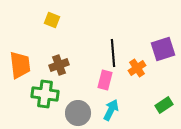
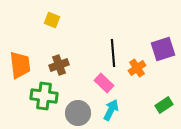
pink rectangle: moved 1 px left, 3 px down; rotated 60 degrees counterclockwise
green cross: moved 1 px left, 2 px down
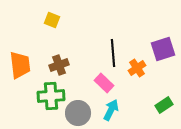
green cross: moved 7 px right; rotated 12 degrees counterclockwise
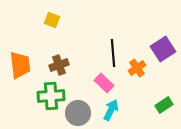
purple square: rotated 15 degrees counterclockwise
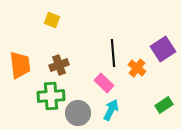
orange cross: rotated 18 degrees counterclockwise
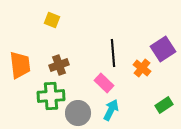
orange cross: moved 5 px right
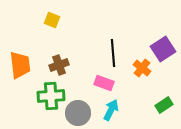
pink rectangle: rotated 24 degrees counterclockwise
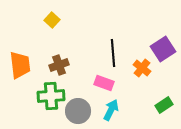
yellow square: rotated 21 degrees clockwise
gray circle: moved 2 px up
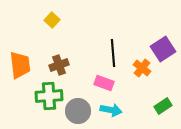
green cross: moved 2 px left
green rectangle: moved 1 px left, 1 px down
cyan arrow: rotated 75 degrees clockwise
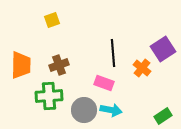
yellow square: rotated 28 degrees clockwise
orange trapezoid: moved 1 px right; rotated 8 degrees clockwise
green rectangle: moved 10 px down
gray circle: moved 6 px right, 1 px up
